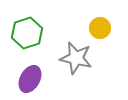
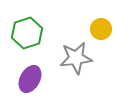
yellow circle: moved 1 px right, 1 px down
gray star: rotated 20 degrees counterclockwise
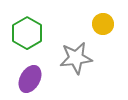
yellow circle: moved 2 px right, 5 px up
green hexagon: rotated 12 degrees counterclockwise
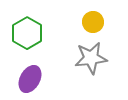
yellow circle: moved 10 px left, 2 px up
gray star: moved 15 px right
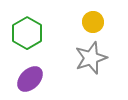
gray star: rotated 12 degrees counterclockwise
purple ellipse: rotated 16 degrees clockwise
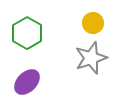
yellow circle: moved 1 px down
purple ellipse: moved 3 px left, 3 px down
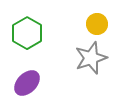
yellow circle: moved 4 px right, 1 px down
purple ellipse: moved 1 px down
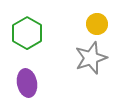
purple ellipse: rotated 56 degrees counterclockwise
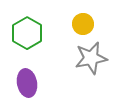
yellow circle: moved 14 px left
gray star: rotated 8 degrees clockwise
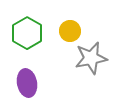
yellow circle: moved 13 px left, 7 px down
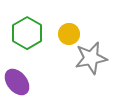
yellow circle: moved 1 px left, 3 px down
purple ellipse: moved 10 px left, 1 px up; rotated 28 degrees counterclockwise
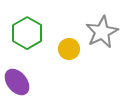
yellow circle: moved 15 px down
gray star: moved 11 px right, 26 px up; rotated 16 degrees counterclockwise
